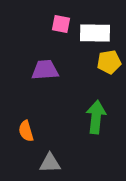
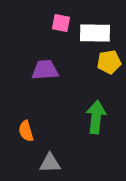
pink square: moved 1 px up
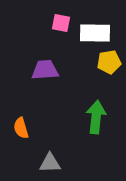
orange semicircle: moved 5 px left, 3 px up
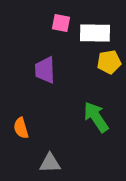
purple trapezoid: rotated 88 degrees counterclockwise
green arrow: rotated 40 degrees counterclockwise
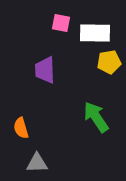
gray triangle: moved 13 px left
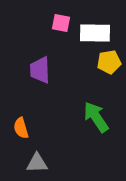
purple trapezoid: moved 5 px left
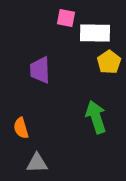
pink square: moved 5 px right, 5 px up
yellow pentagon: rotated 25 degrees counterclockwise
green arrow: rotated 16 degrees clockwise
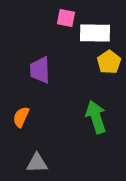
orange semicircle: moved 11 px up; rotated 40 degrees clockwise
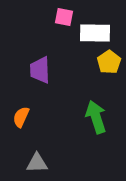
pink square: moved 2 px left, 1 px up
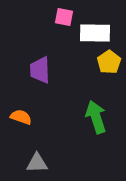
orange semicircle: rotated 85 degrees clockwise
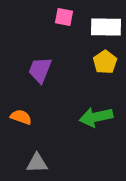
white rectangle: moved 11 px right, 6 px up
yellow pentagon: moved 4 px left
purple trapezoid: rotated 24 degrees clockwise
green arrow: rotated 84 degrees counterclockwise
